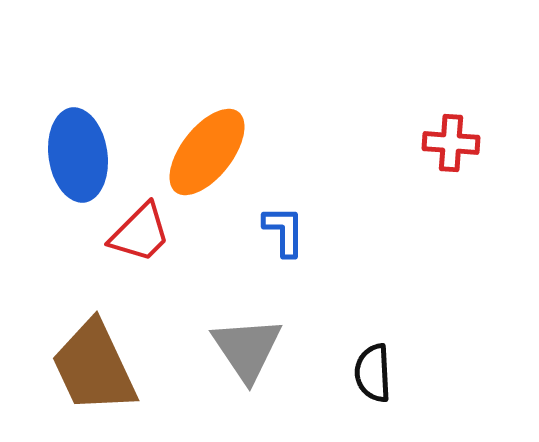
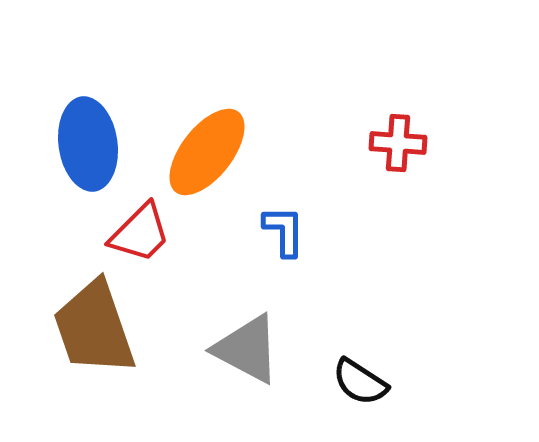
red cross: moved 53 px left
blue ellipse: moved 10 px right, 11 px up
gray triangle: rotated 28 degrees counterclockwise
brown trapezoid: moved 39 px up; rotated 6 degrees clockwise
black semicircle: moved 13 px left, 9 px down; rotated 54 degrees counterclockwise
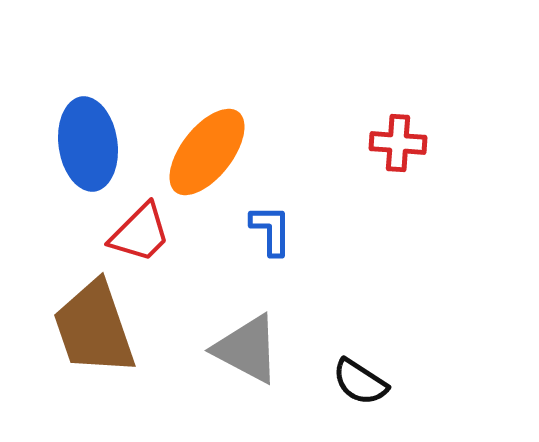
blue L-shape: moved 13 px left, 1 px up
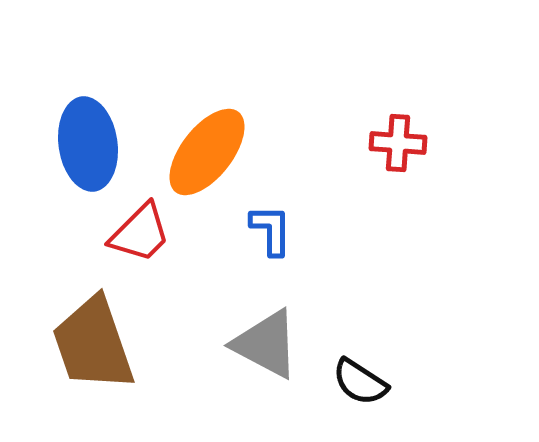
brown trapezoid: moved 1 px left, 16 px down
gray triangle: moved 19 px right, 5 px up
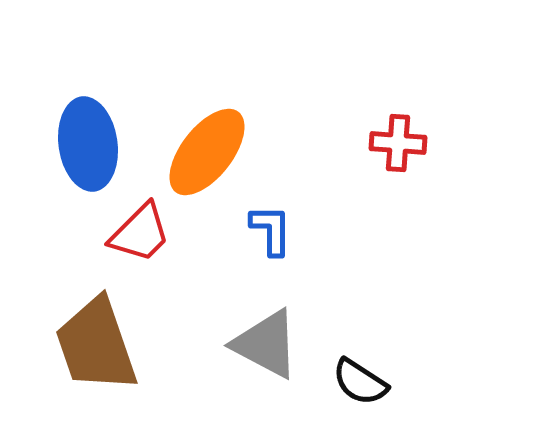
brown trapezoid: moved 3 px right, 1 px down
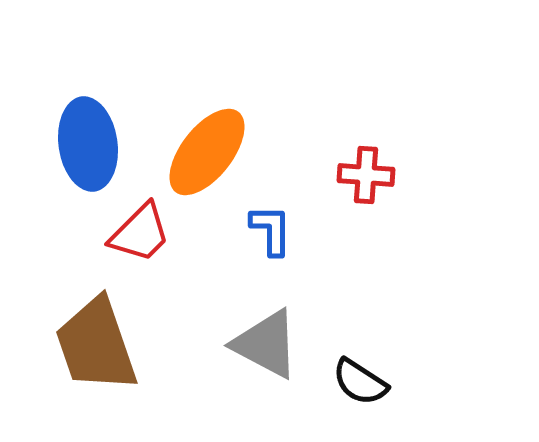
red cross: moved 32 px left, 32 px down
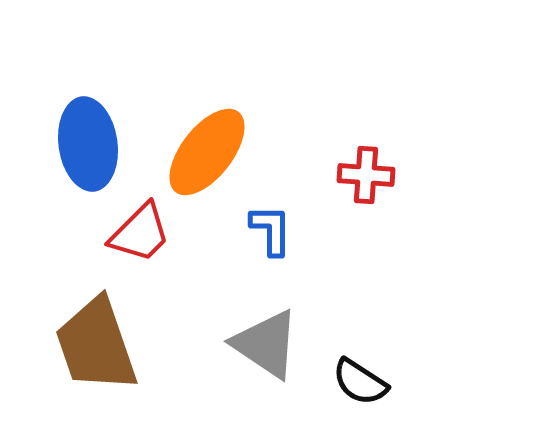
gray triangle: rotated 6 degrees clockwise
